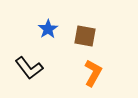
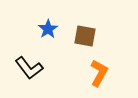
orange L-shape: moved 6 px right
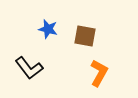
blue star: rotated 24 degrees counterclockwise
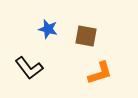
brown square: moved 1 px right
orange L-shape: moved 1 px right; rotated 44 degrees clockwise
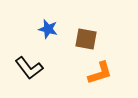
brown square: moved 3 px down
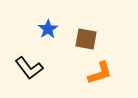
blue star: rotated 24 degrees clockwise
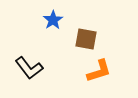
blue star: moved 5 px right, 9 px up
orange L-shape: moved 1 px left, 2 px up
